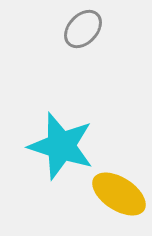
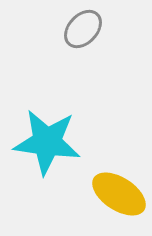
cyan star: moved 14 px left, 4 px up; rotated 10 degrees counterclockwise
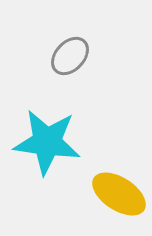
gray ellipse: moved 13 px left, 27 px down
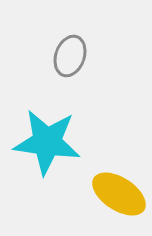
gray ellipse: rotated 24 degrees counterclockwise
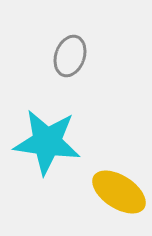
yellow ellipse: moved 2 px up
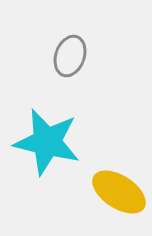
cyan star: rotated 6 degrees clockwise
